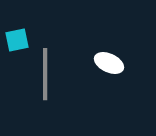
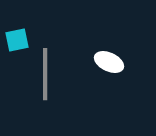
white ellipse: moved 1 px up
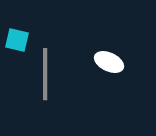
cyan square: rotated 25 degrees clockwise
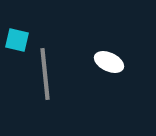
gray line: rotated 6 degrees counterclockwise
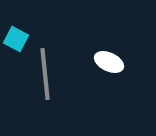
cyan square: moved 1 px left, 1 px up; rotated 15 degrees clockwise
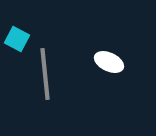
cyan square: moved 1 px right
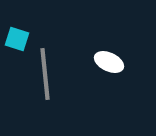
cyan square: rotated 10 degrees counterclockwise
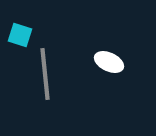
cyan square: moved 3 px right, 4 px up
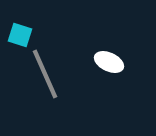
gray line: rotated 18 degrees counterclockwise
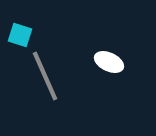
gray line: moved 2 px down
